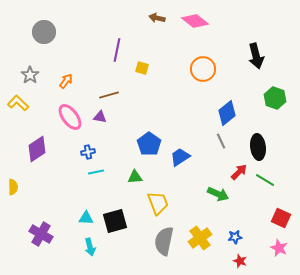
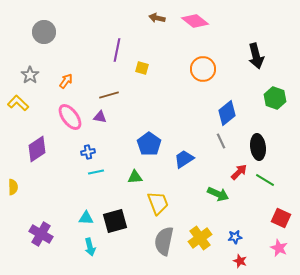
blue trapezoid: moved 4 px right, 2 px down
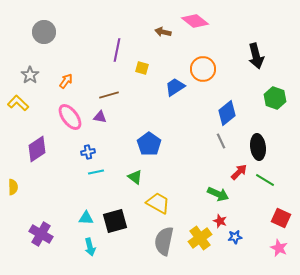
brown arrow: moved 6 px right, 14 px down
blue trapezoid: moved 9 px left, 72 px up
green triangle: rotated 42 degrees clockwise
yellow trapezoid: rotated 40 degrees counterclockwise
red star: moved 20 px left, 40 px up
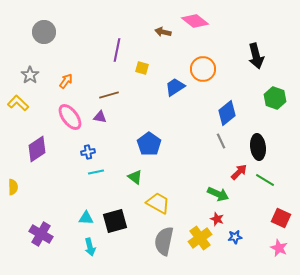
red star: moved 3 px left, 2 px up
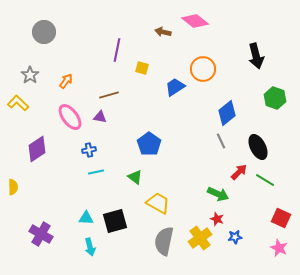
black ellipse: rotated 20 degrees counterclockwise
blue cross: moved 1 px right, 2 px up
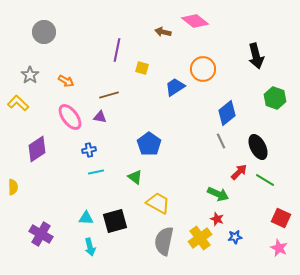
orange arrow: rotated 84 degrees clockwise
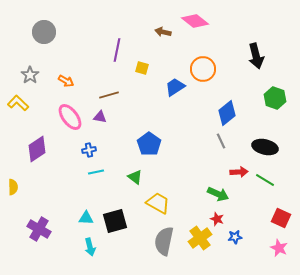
black ellipse: moved 7 px right; rotated 50 degrees counterclockwise
red arrow: rotated 42 degrees clockwise
purple cross: moved 2 px left, 5 px up
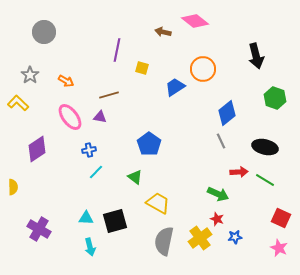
cyan line: rotated 35 degrees counterclockwise
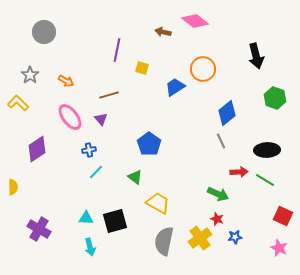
purple triangle: moved 1 px right, 2 px down; rotated 40 degrees clockwise
black ellipse: moved 2 px right, 3 px down; rotated 15 degrees counterclockwise
red square: moved 2 px right, 2 px up
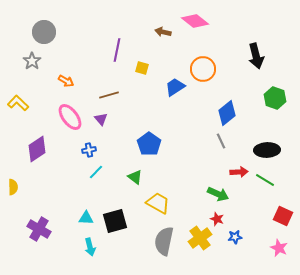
gray star: moved 2 px right, 14 px up
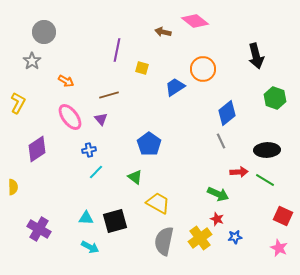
yellow L-shape: rotated 75 degrees clockwise
cyan arrow: rotated 48 degrees counterclockwise
